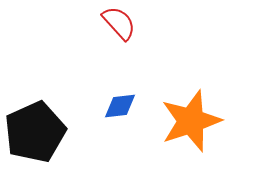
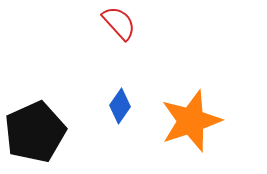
blue diamond: rotated 48 degrees counterclockwise
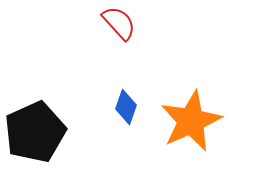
blue diamond: moved 6 px right, 1 px down; rotated 16 degrees counterclockwise
orange star: rotated 6 degrees counterclockwise
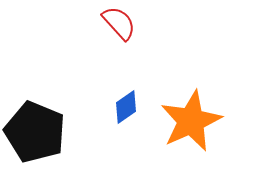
blue diamond: rotated 36 degrees clockwise
black pentagon: rotated 26 degrees counterclockwise
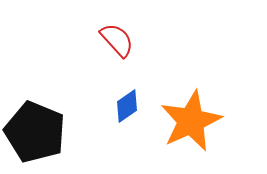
red semicircle: moved 2 px left, 17 px down
blue diamond: moved 1 px right, 1 px up
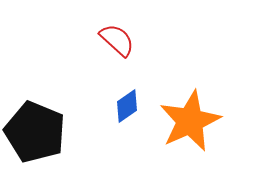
red semicircle: rotated 6 degrees counterclockwise
orange star: moved 1 px left
